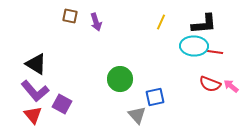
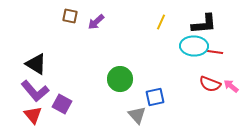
purple arrow: rotated 66 degrees clockwise
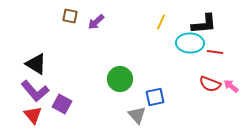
cyan ellipse: moved 4 px left, 3 px up
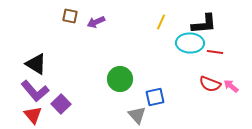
purple arrow: rotated 18 degrees clockwise
purple square: moved 1 px left; rotated 18 degrees clockwise
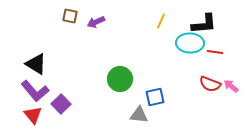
yellow line: moved 1 px up
gray triangle: moved 2 px right; rotated 42 degrees counterclockwise
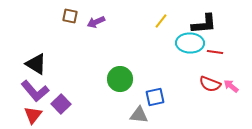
yellow line: rotated 14 degrees clockwise
red triangle: rotated 18 degrees clockwise
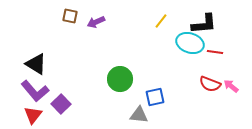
cyan ellipse: rotated 16 degrees clockwise
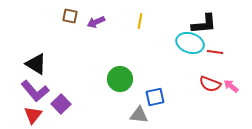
yellow line: moved 21 px left; rotated 28 degrees counterclockwise
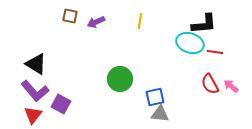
red semicircle: rotated 40 degrees clockwise
purple square: rotated 18 degrees counterclockwise
gray triangle: moved 21 px right, 1 px up
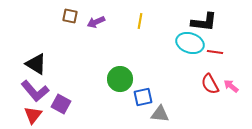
black L-shape: moved 2 px up; rotated 12 degrees clockwise
blue square: moved 12 px left
